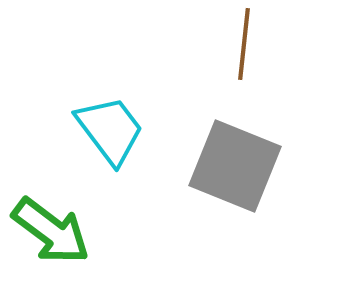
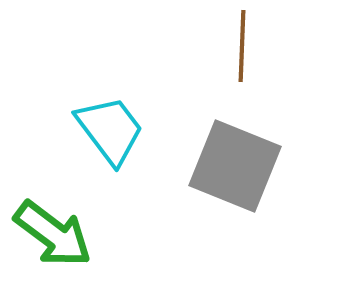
brown line: moved 2 px left, 2 px down; rotated 4 degrees counterclockwise
green arrow: moved 2 px right, 3 px down
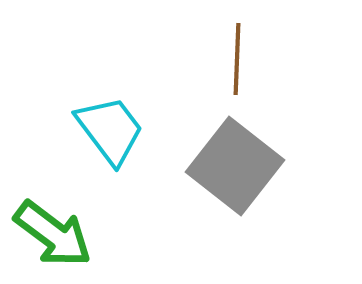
brown line: moved 5 px left, 13 px down
gray square: rotated 16 degrees clockwise
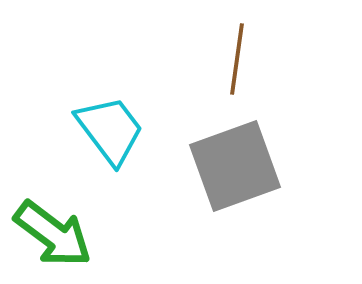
brown line: rotated 6 degrees clockwise
gray square: rotated 32 degrees clockwise
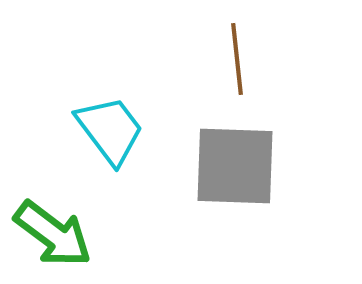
brown line: rotated 14 degrees counterclockwise
gray square: rotated 22 degrees clockwise
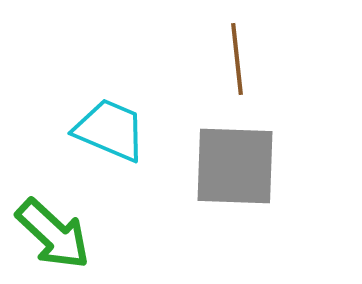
cyan trapezoid: rotated 30 degrees counterclockwise
green arrow: rotated 6 degrees clockwise
